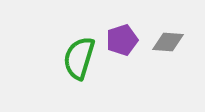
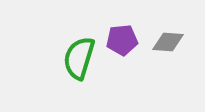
purple pentagon: rotated 12 degrees clockwise
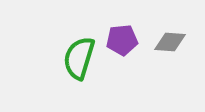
gray diamond: moved 2 px right
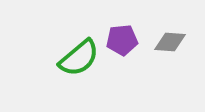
green semicircle: rotated 147 degrees counterclockwise
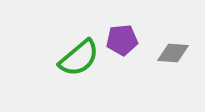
gray diamond: moved 3 px right, 11 px down
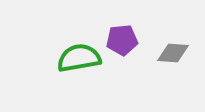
green semicircle: rotated 150 degrees counterclockwise
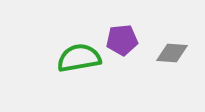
gray diamond: moved 1 px left
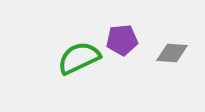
green semicircle: rotated 15 degrees counterclockwise
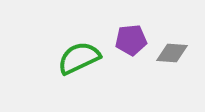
purple pentagon: moved 9 px right
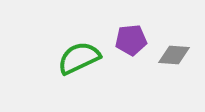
gray diamond: moved 2 px right, 2 px down
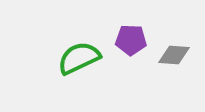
purple pentagon: rotated 8 degrees clockwise
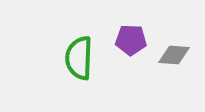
green semicircle: rotated 63 degrees counterclockwise
